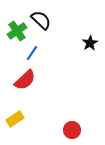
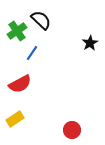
red semicircle: moved 5 px left, 4 px down; rotated 15 degrees clockwise
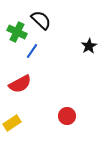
green cross: moved 1 px down; rotated 30 degrees counterclockwise
black star: moved 1 px left, 3 px down
blue line: moved 2 px up
yellow rectangle: moved 3 px left, 4 px down
red circle: moved 5 px left, 14 px up
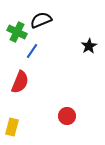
black semicircle: rotated 65 degrees counterclockwise
red semicircle: moved 2 px up; rotated 40 degrees counterclockwise
yellow rectangle: moved 4 px down; rotated 42 degrees counterclockwise
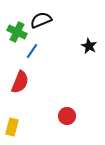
black star: rotated 14 degrees counterclockwise
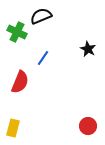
black semicircle: moved 4 px up
black star: moved 1 px left, 3 px down
blue line: moved 11 px right, 7 px down
red circle: moved 21 px right, 10 px down
yellow rectangle: moved 1 px right, 1 px down
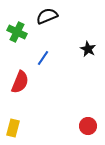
black semicircle: moved 6 px right
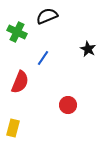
red circle: moved 20 px left, 21 px up
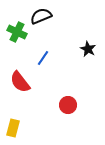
black semicircle: moved 6 px left
red semicircle: rotated 120 degrees clockwise
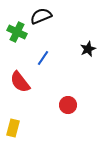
black star: rotated 21 degrees clockwise
